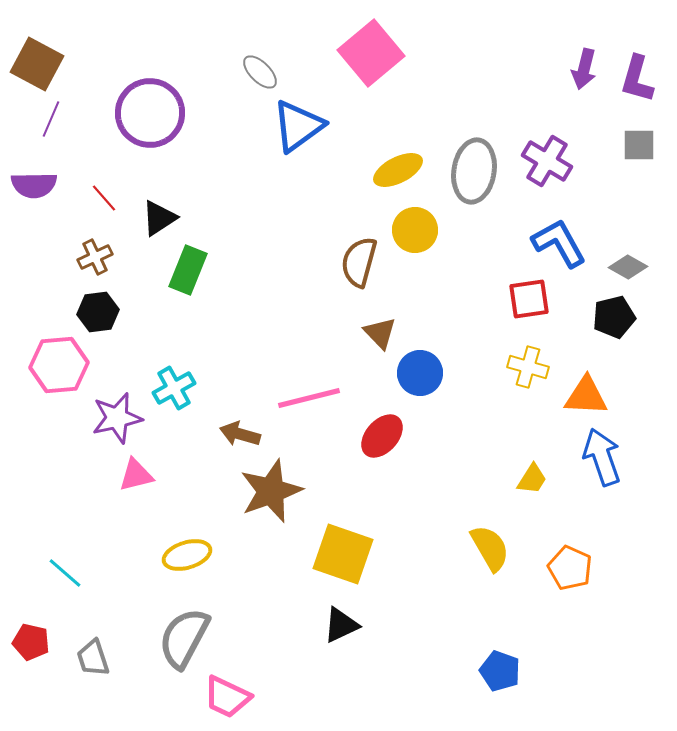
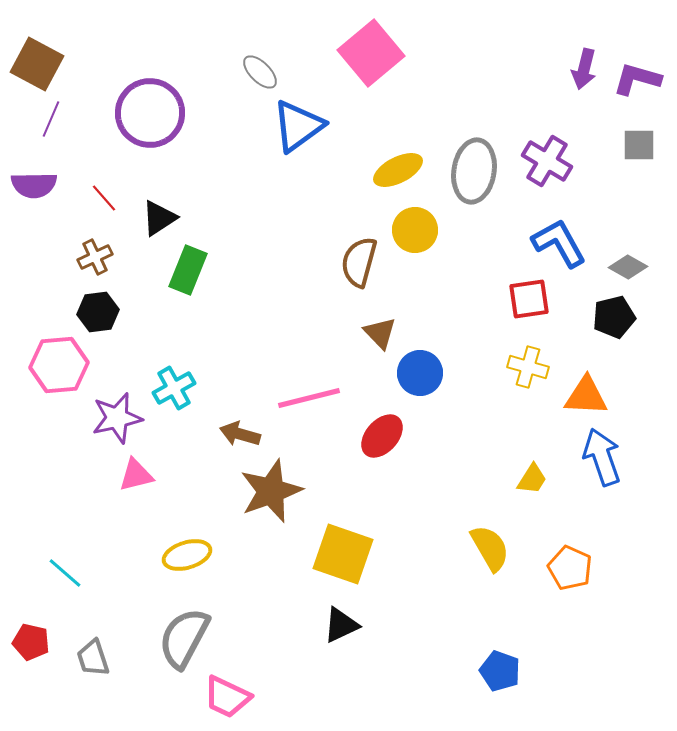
purple L-shape at (637, 79): rotated 90 degrees clockwise
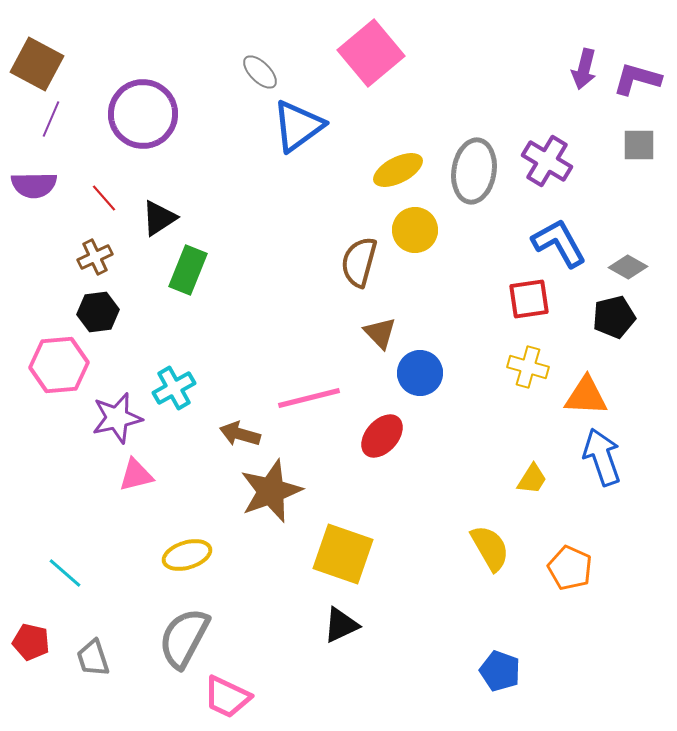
purple circle at (150, 113): moved 7 px left, 1 px down
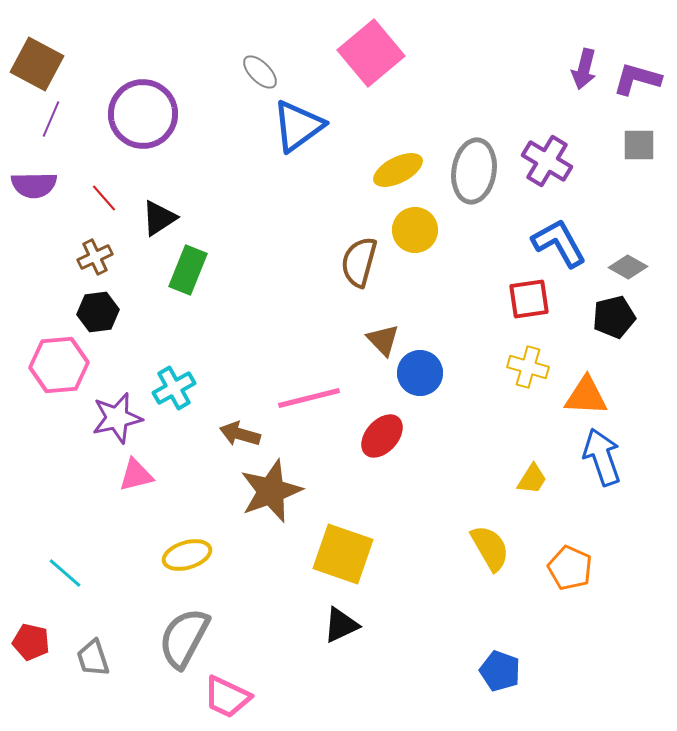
brown triangle at (380, 333): moved 3 px right, 7 px down
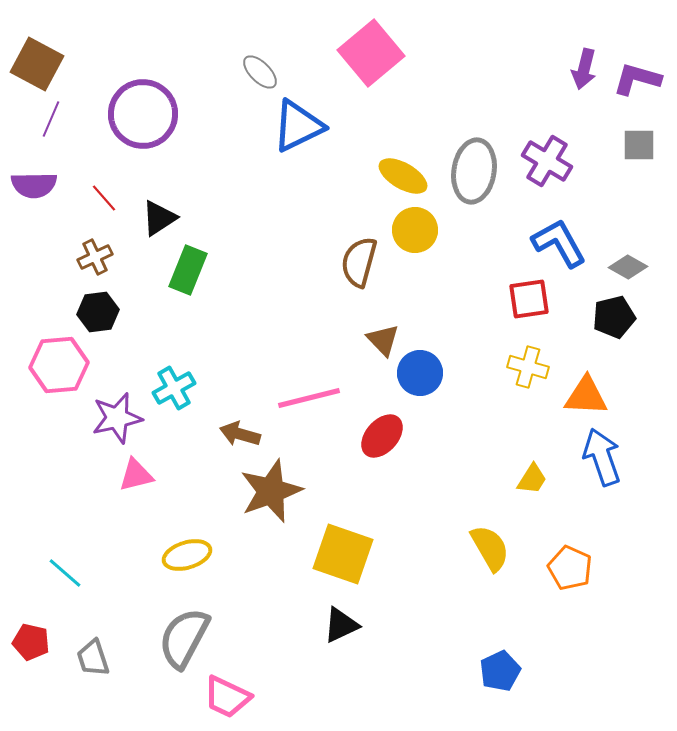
blue triangle at (298, 126): rotated 10 degrees clockwise
yellow ellipse at (398, 170): moved 5 px right, 6 px down; rotated 57 degrees clockwise
blue pentagon at (500, 671): rotated 27 degrees clockwise
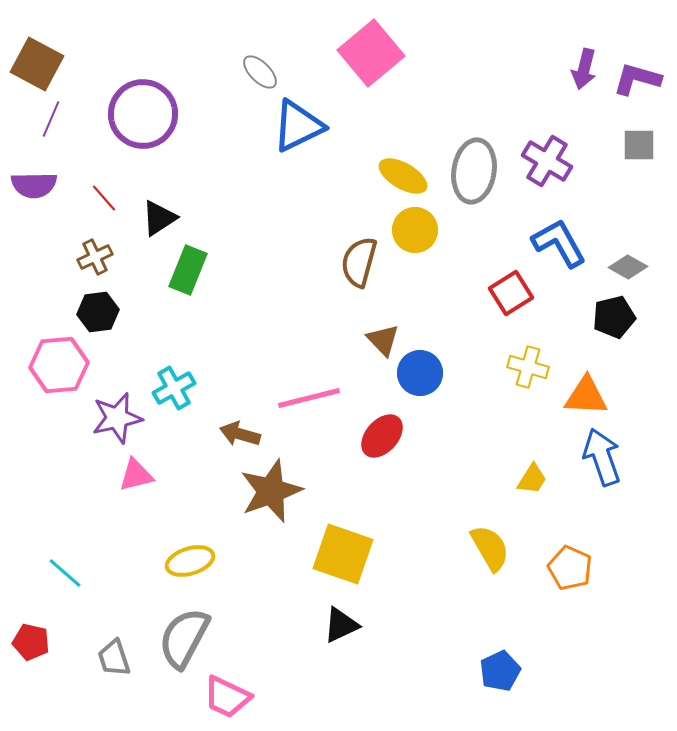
red square at (529, 299): moved 18 px left, 6 px up; rotated 24 degrees counterclockwise
yellow ellipse at (187, 555): moved 3 px right, 6 px down
gray trapezoid at (93, 658): moved 21 px right
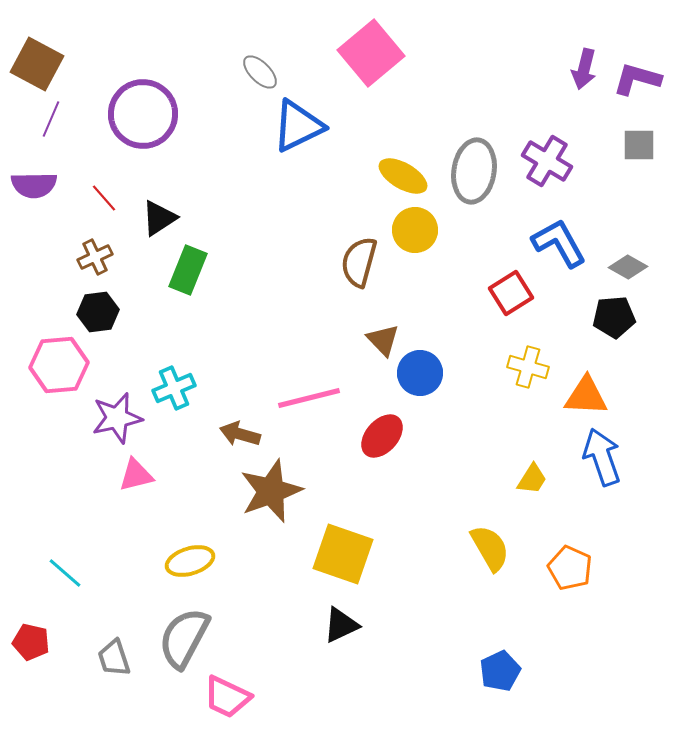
black pentagon at (614, 317): rotated 9 degrees clockwise
cyan cross at (174, 388): rotated 6 degrees clockwise
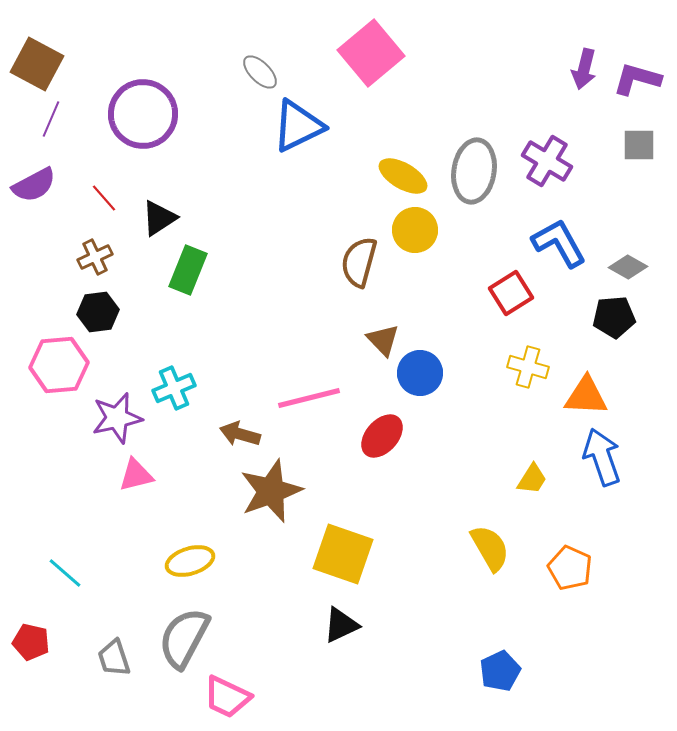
purple semicircle at (34, 185): rotated 27 degrees counterclockwise
